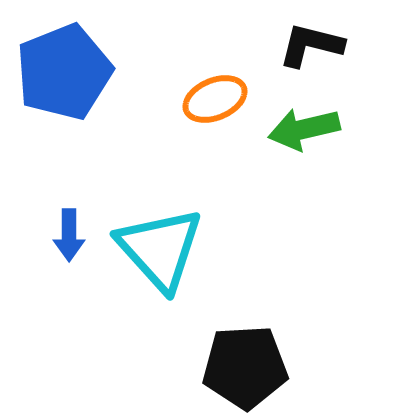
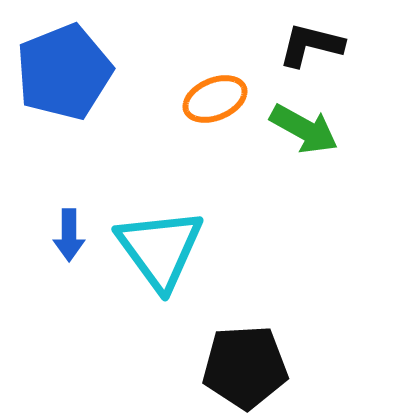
green arrow: rotated 138 degrees counterclockwise
cyan triangle: rotated 6 degrees clockwise
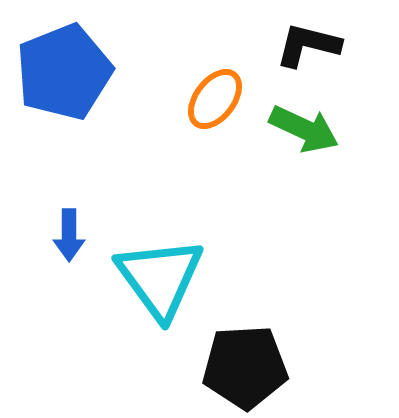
black L-shape: moved 3 px left
orange ellipse: rotated 30 degrees counterclockwise
green arrow: rotated 4 degrees counterclockwise
cyan triangle: moved 29 px down
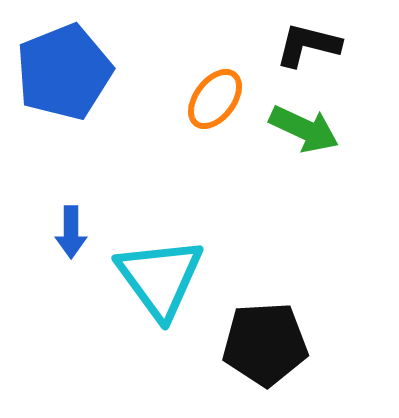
blue arrow: moved 2 px right, 3 px up
black pentagon: moved 20 px right, 23 px up
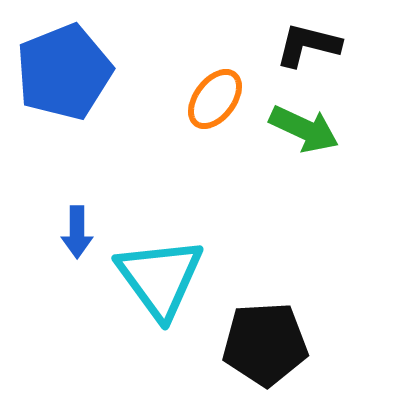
blue arrow: moved 6 px right
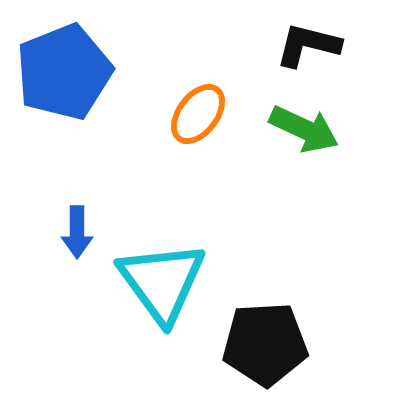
orange ellipse: moved 17 px left, 15 px down
cyan triangle: moved 2 px right, 4 px down
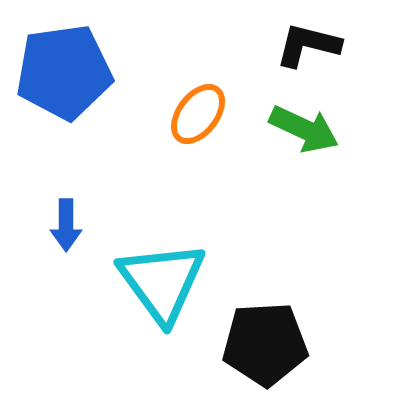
blue pentagon: rotated 14 degrees clockwise
blue arrow: moved 11 px left, 7 px up
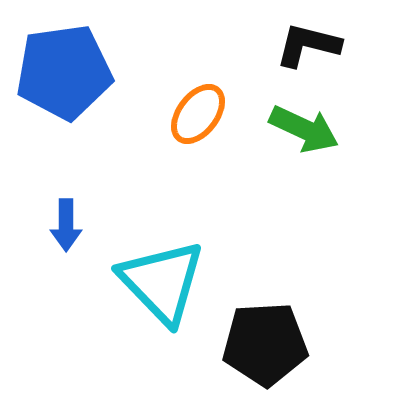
cyan triangle: rotated 8 degrees counterclockwise
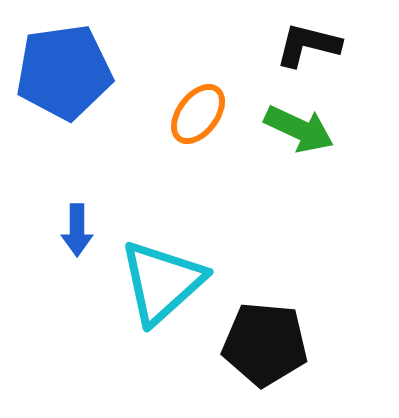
green arrow: moved 5 px left
blue arrow: moved 11 px right, 5 px down
cyan triangle: rotated 32 degrees clockwise
black pentagon: rotated 8 degrees clockwise
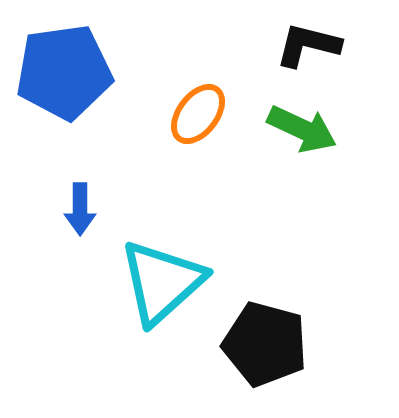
green arrow: moved 3 px right
blue arrow: moved 3 px right, 21 px up
black pentagon: rotated 10 degrees clockwise
